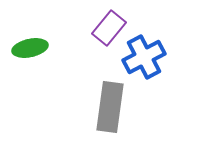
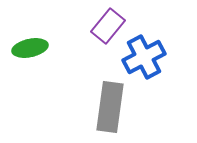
purple rectangle: moved 1 px left, 2 px up
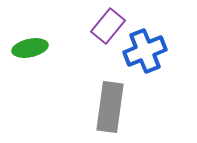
blue cross: moved 1 px right, 6 px up; rotated 6 degrees clockwise
